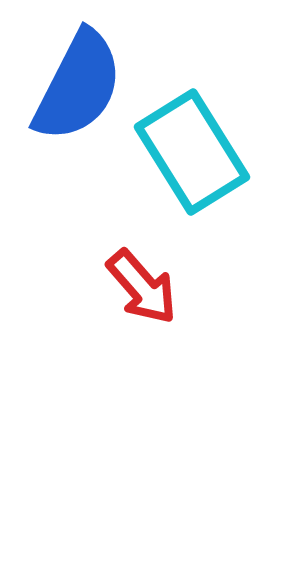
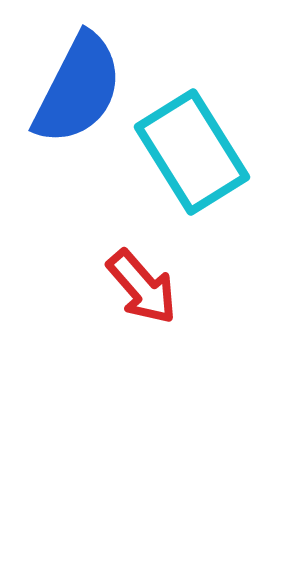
blue semicircle: moved 3 px down
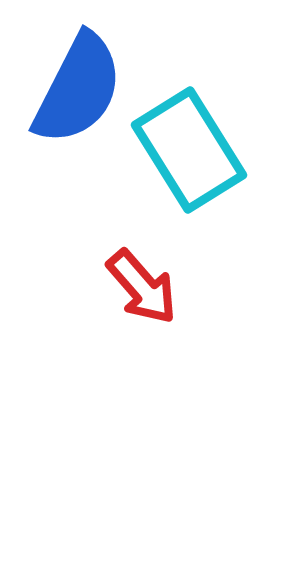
cyan rectangle: moved 3 px left, 2 px up
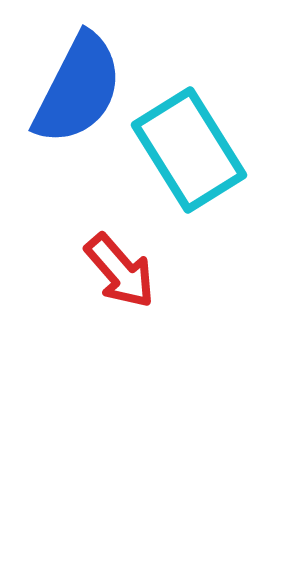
red arrow: moved 22 px left, 16 px up
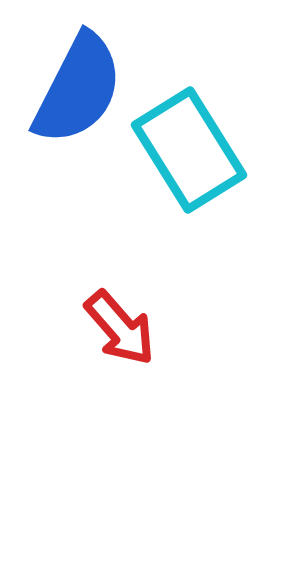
red arrow: moved 57 px down
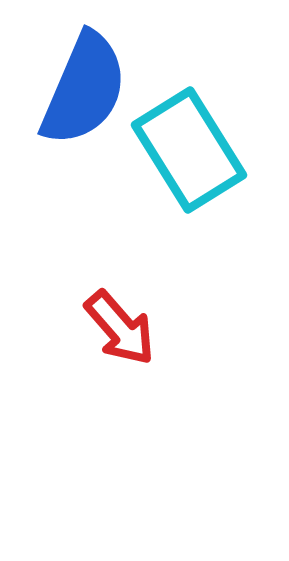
blue semicircle: moved 6 px right; rotated 4 degrees counterclockwise
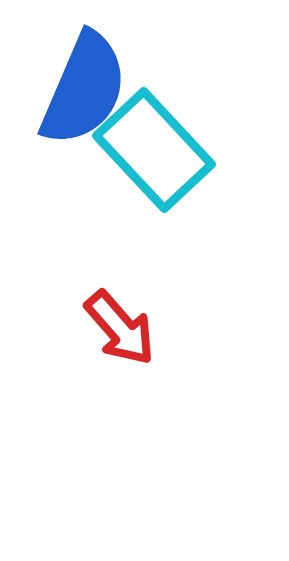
cyan rectangle: moved 35 px left; rotated 11 degrees counterclockwise
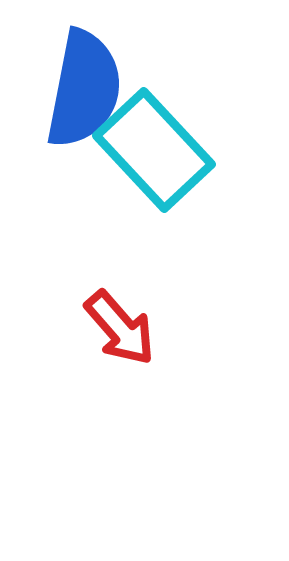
blue semicircle: rotated 12 degrees counterclockwise
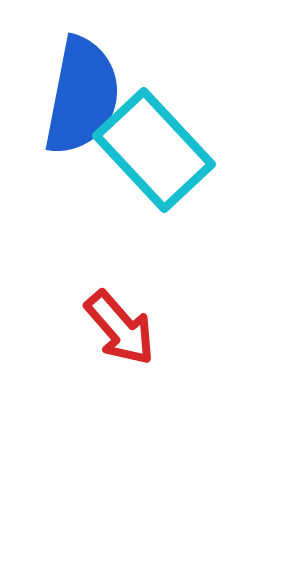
blue semicircle: moved 2 px left, 7 px down
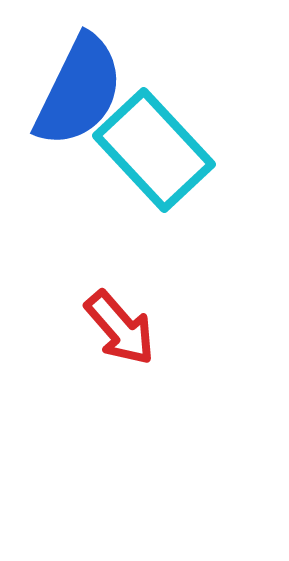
blue semicircle: moved 3 px left, 5 px up; rotated 15 degrees clockwise
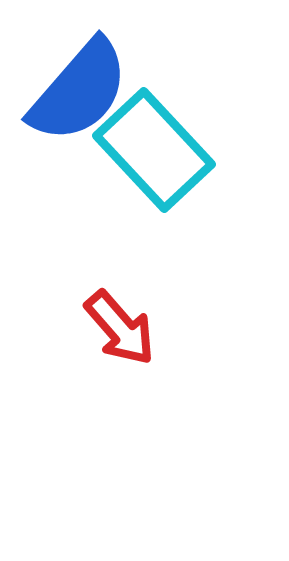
blue semicircle: rotated 15 degrees clockwise
